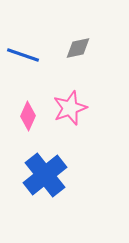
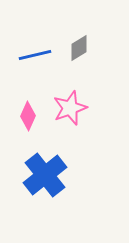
gray diamond: moved 1 px right; rotated 20 degrees counterclockwise
blue line: moved 12 px right; rotated 32 degrees counterclockwise
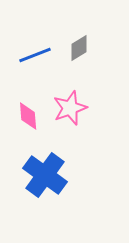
blue line: rotated 8 degrees counterclockwise
pink diamond: rotated 28 degrees counterclockwise
blue cross: rotated 15 degrees counterclockwise
